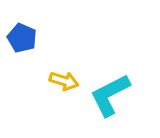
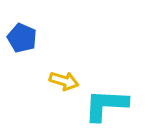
cyan L-shape: moved 4 px left, 10 px down; rotated 30 degrees clockwise
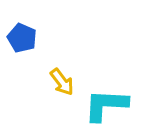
yellow arrow: moved 2 px left, 1 px down; rotated 36 degrees clockwise
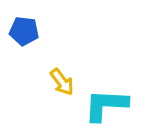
blue pentagon: moved 2 px right, 7 px up; rotated 16 degrees counterclockwise
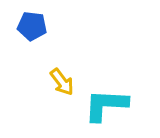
blue pentagon: moved 8 px right, 5 px up
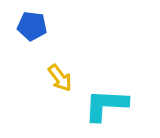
yellow arrow: moved 2 px left, 4 px up
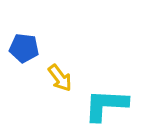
blue pentagon: moved 8 px left, 22 px down
